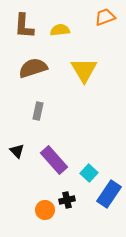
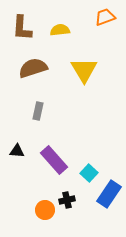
brown L-shape: moved 2 px left, 2 px down
black triangle: rotated 42 degrees counterclockwise
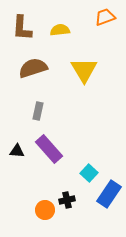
purple rectangle: moved 5 px left, 11 px up
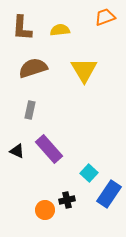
gray rectangle: moved 8 px left, 1 px up
black triangle: rotated 21 degrees clockwise
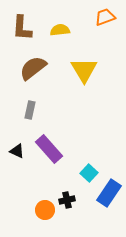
brown semicircle: rotated 20 degrees counterclockwise
blue rectangle: moved 1 px up
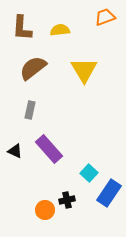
black triangle: moved 2 px left
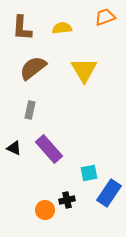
yellow semicircle: moved 2 px right, 2 px up
black triangle: moved 1 px left, 3 px up
cyan square: rotated 36 degrees clockwise
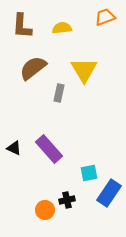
brown L-shape: moved 2 px up
gray rectangle: moved 29 px right, 17 px up
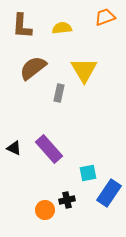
cyan square: moved 1 px left
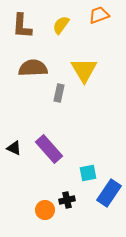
orange trapezoid: moved 6 px left, 2 px up
yellow semicircle: moved 1 px left, 3 px up; rotated 48 degrees counterclockwise
brown semicircle: rotated 36 degrees clockwise
